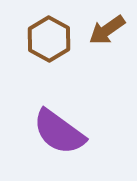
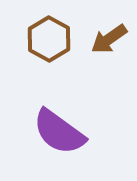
brown arrow: moved 2 px right, 9 px down
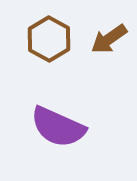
purple semicircle: moved 1 px left, 5 px up; rotated 12 degrees counterclockwise
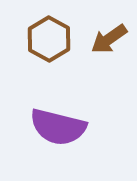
purple semicircle: rotated 10 degrees counterclockwise
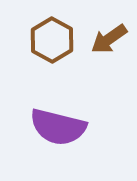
brown hexagon: moved 3 px right, 1 px down
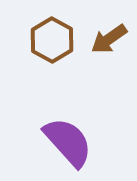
purple semicircle: moved 10 px right, 15 px down; rotated 146 degrees counterclockwise
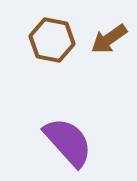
brown hexagon: rotated 18 degrees counterclockwise
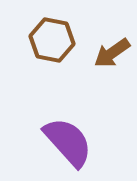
brown arrow: moved 3 px right, 14 px down
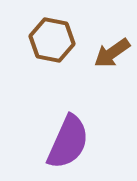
purple semicircle: rotated 66 degrees clockwise
